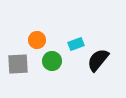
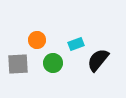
green circle: moved 1 px right, 2 px down
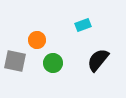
cyan rectangle: moved 7 px right, 19 px up
gray square: moved 3 px left, 3 px up; rotated 15 degrees clockwise
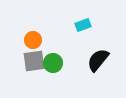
orange circle: moved 4 px left
gray square: moved 19 px right; rotated 20 degrees counterclockwise
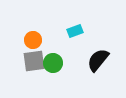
cyan rectangle: moved 8 px left, 6 px down
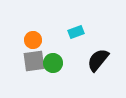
cyan rectangle: moved 1 px right, 1 px down
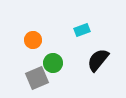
cyan rectangle: moved 6 px right, 2 px up
gray square: moved 3 px right, 17 px down; rotated 15 degrees counterclockwise
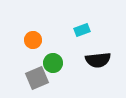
black semicircle: rotated 135 degrees counterclockwise
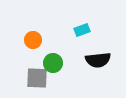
gray square: rotated 25 degrees clockwise
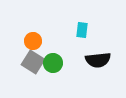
cyan rectangle: rotated 63 degrees counterclockwise
orange circle: moved 1 px down
gray square: moved 4 px left, 16 px up; rotated 30 degrees clockwise
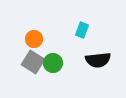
cyan rectangle: rotated 14 degrees clockwise
orange circle: moved 1 px right, 2 px up
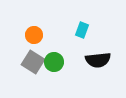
orange circle: moved 4 px up
green circle: moved 1 px right, 1 px up
